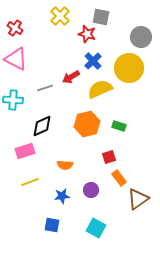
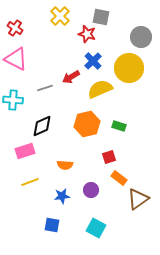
orange rectangle: rotated 14 degrees counterclockwise
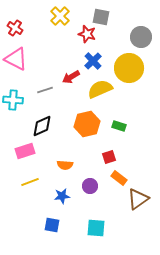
gray line: moved 2 px down
purple circle: moved 1 px left, 4 px up
cyan square: rotated 24 degrees counterclockwise
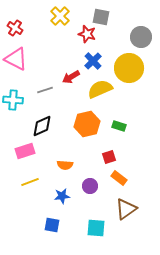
brown triangle: moved 12 px left, 10 px down
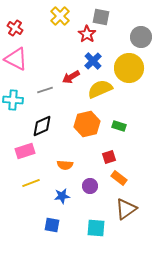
red star: rotated 18 degrees clockwise
yellow line: moved 1 px right, 1 px down
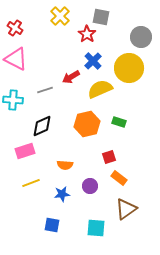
green rectangle: moved 4 px up
blue star: moved 2 px up
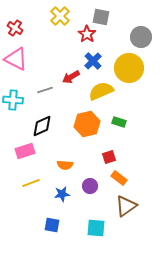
yellow semicircle: moved 1 px right, 2 px down
brown triangle: moved 3 px up
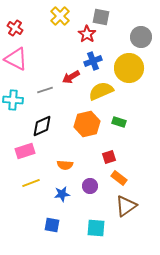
blue cross: rotated 24 degrees clockwise
